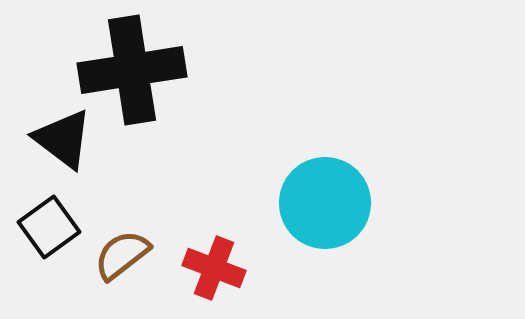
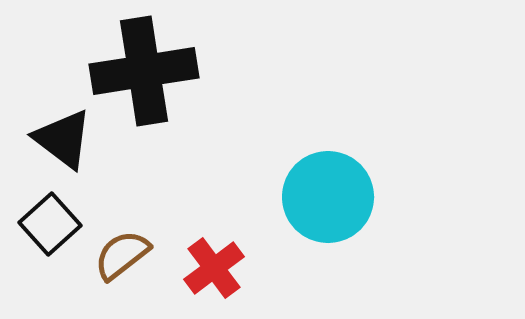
black cross: moved 12 px right, 1 px down
cyan circle: moved 3 px right, 6 px up
black square: moved 1 px right, 3 px up; rotated 6 degrees counterclockwise
red cross: rotated 32 degrees clockwise
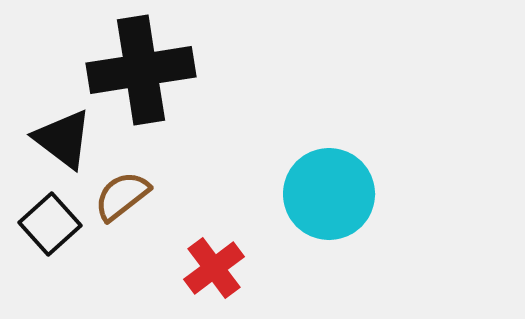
black cross: moved 3 px left, 1 px up
cyan circle: moved 1 px right, 3 px up
brown semicircle: moved 59 px up
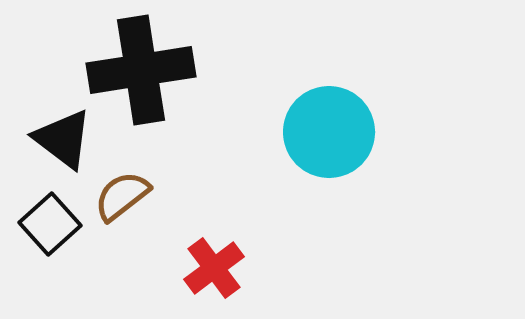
cyan circle: moved 62 px up
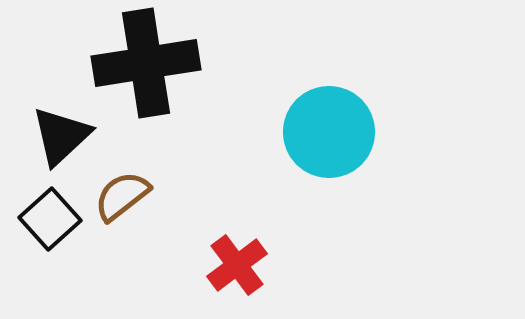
black cross: moved 5 px right, 7 px up
black triangle: moved 2 px left, 3 px up; rotated 40 degrees clockwise
black square: moved 5 px up
red cross: moved 23 px right, 3 px up
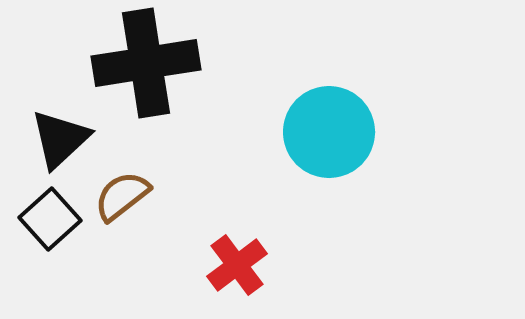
black triangle: moved 1 px left, 3 px down
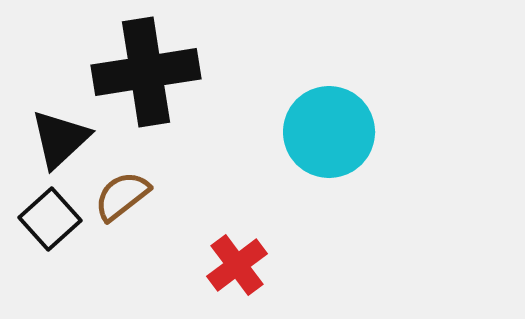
black cross: moved 9 px down
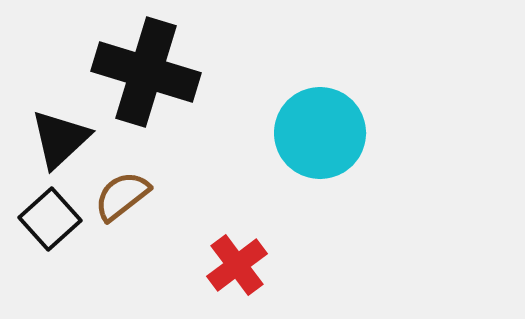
black cross: rotated 26 degrees clockwise
cyan circle: moved 9 px left, 1 px down
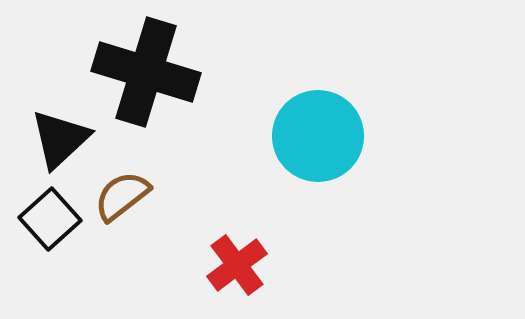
cyan circle: moved 2 px left, 3 px down
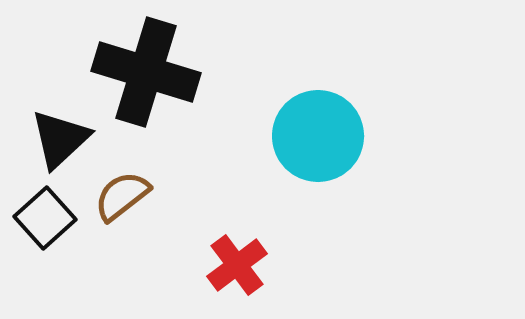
black square: moved 5 px left, 1 px up
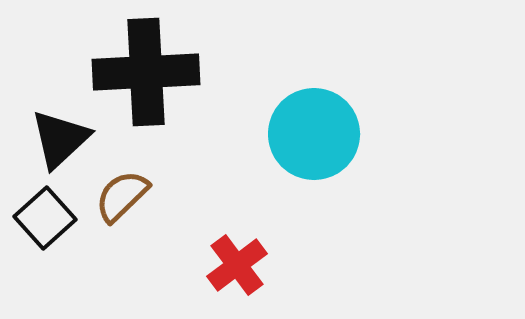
black cross: rotated 20 degrees counterclockwise
cyan circle: moved 4 px left, 2 px up
brown semicircle: rotated 6 degrees counterclockwise
